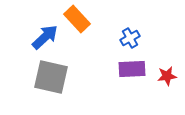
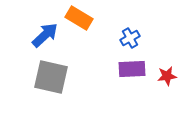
orange rectangle: moved 2 px right, 1 px up; rotated 16 degrees counterclockwise
blue arrow: moved 2 px up
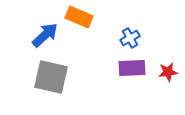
orange rectangle: moved 1 px up; rotated 8 degrees counterclockwise
purple rectangle: moved 1 px up
red star: moved 1 px right, 4 px up
